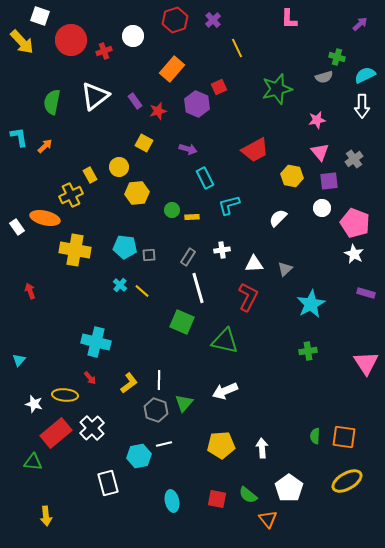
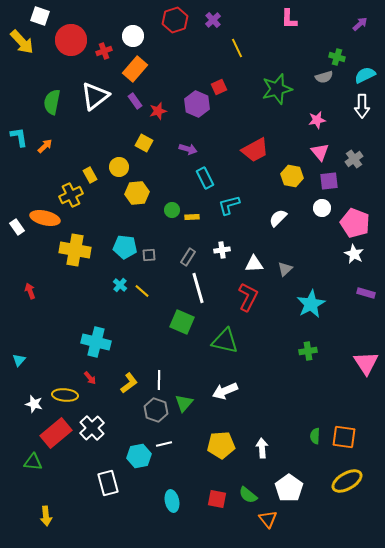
orange rectangle at (172, 69): moved 37 px left
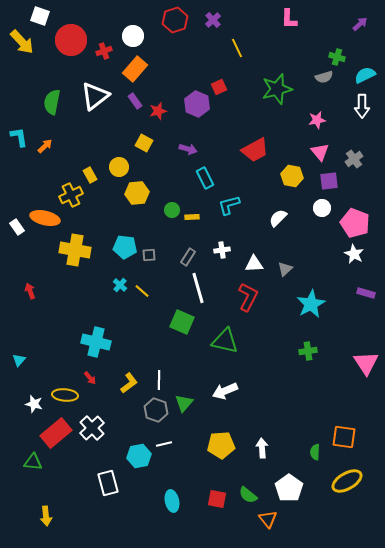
green semicircle at (315, 436): moved 16 px down
